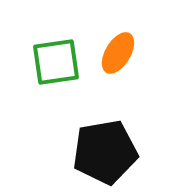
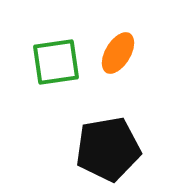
black pentagon: moved 3 px right, 3 px up
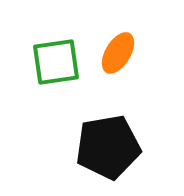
black pentagon: moved 2 px up
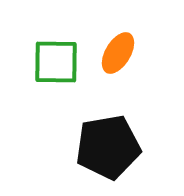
green square: rotated 9 degrees clockwise
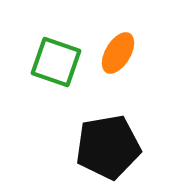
green square: rotated 18 degrees clockwise
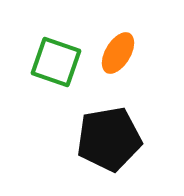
black pentagon: moved 1 px right, 8 px up
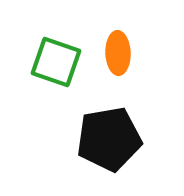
orange ellipse: rotated 33 degrees counterclockwise
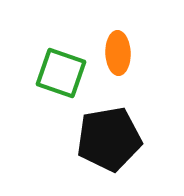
green square: moved 5 px right, 11 px down
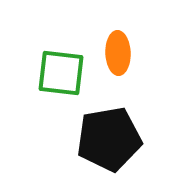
green square: rotated 12 degrees counterclockwise
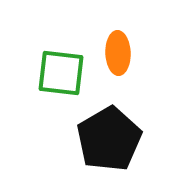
black pentagon: rotated 20 degrees counterclockwise
